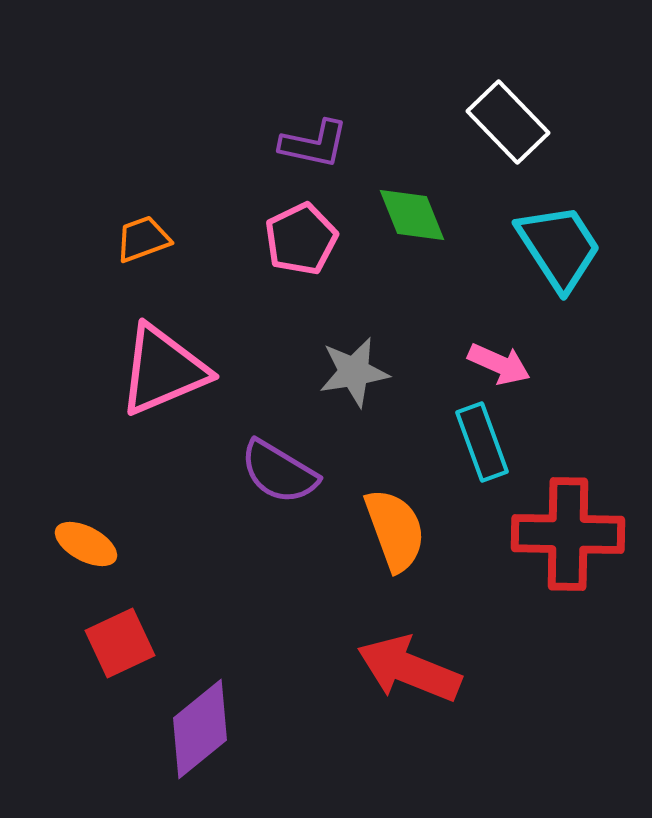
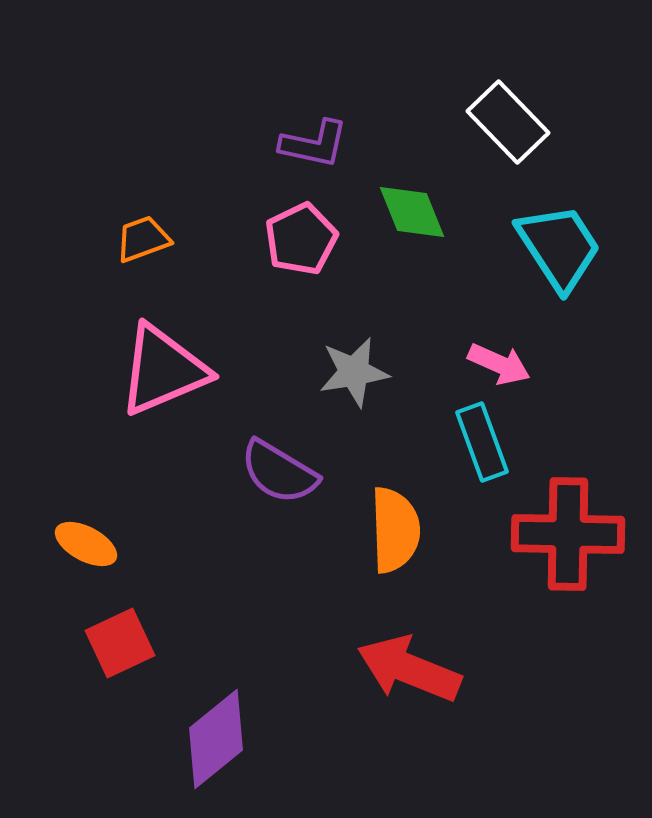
green diamond: moved 3 px up
orange semicircle: rotated 18 degrees clockwise
purple diamond: moved 16 px right, 10 px down
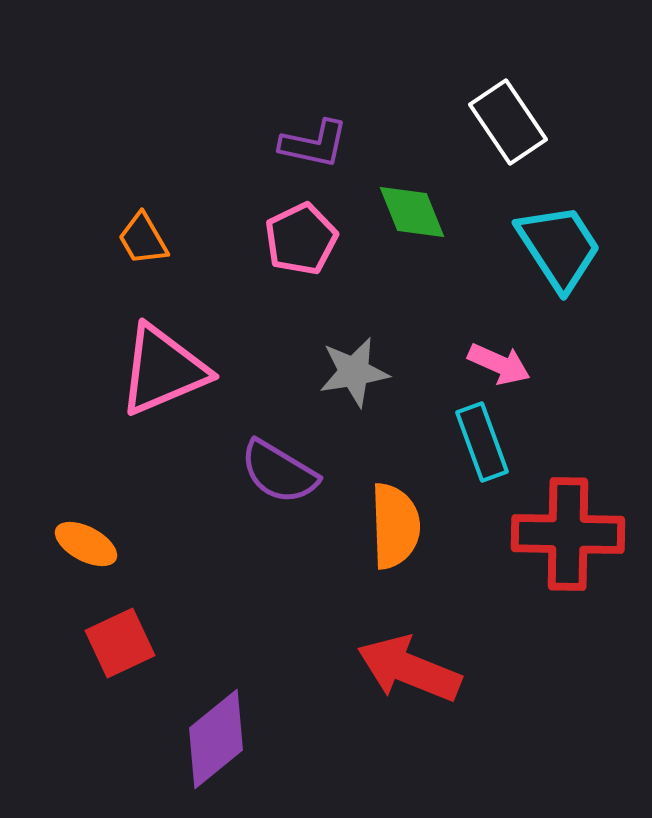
white rectangle: rotated 10 degrees clockwise
orange trapezoid: rotated 100 degrees counterclockwise
orange semicircle: moved 4 px up
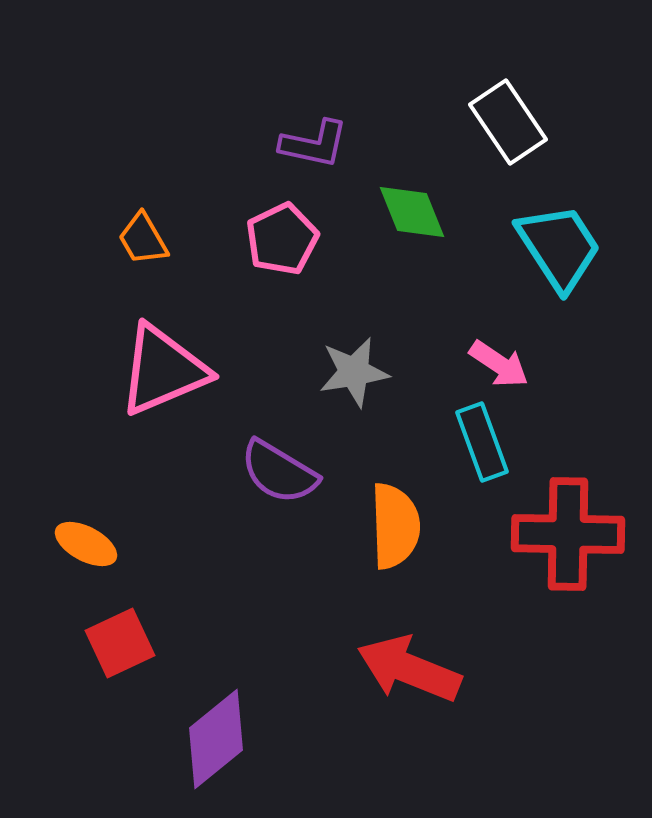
pink pentagon: moved 19 px left
pink arrow: rotated 10 degrees clockwise
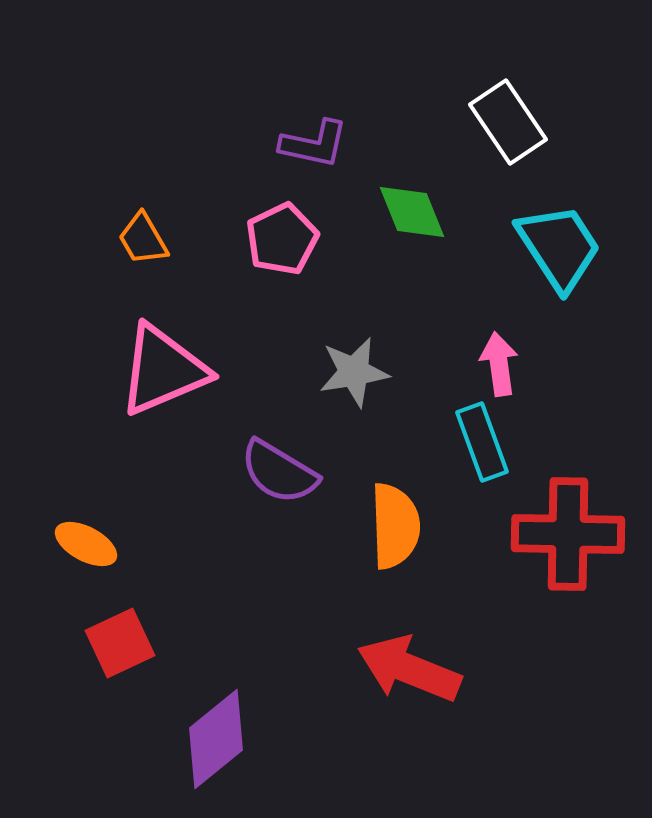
pink arrow: rotated 132 degrees counterclockwise
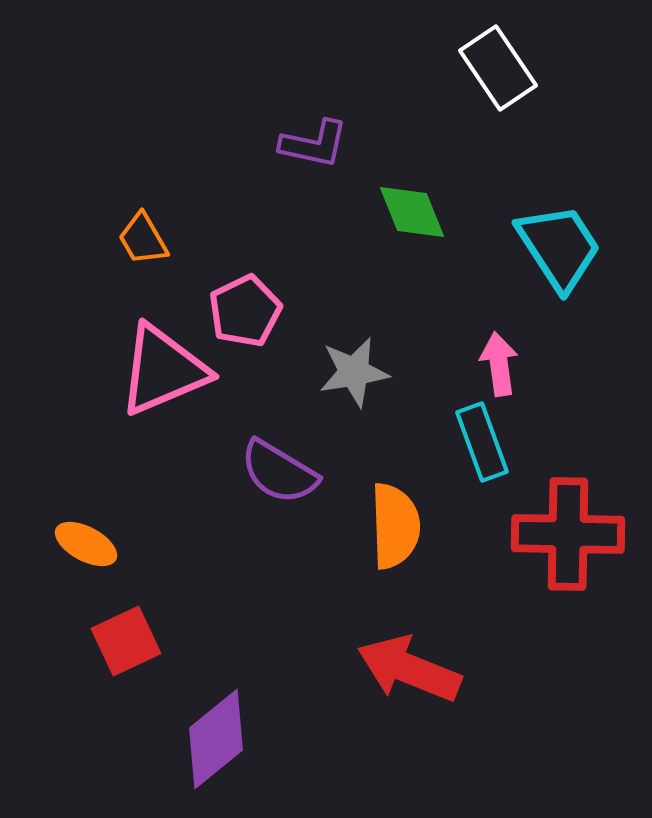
white rectangle: moved 10 px left, 54 px up
pink pentagon: moved 37 px left, 72 px down
red square: moved 6 px right, 2 px up
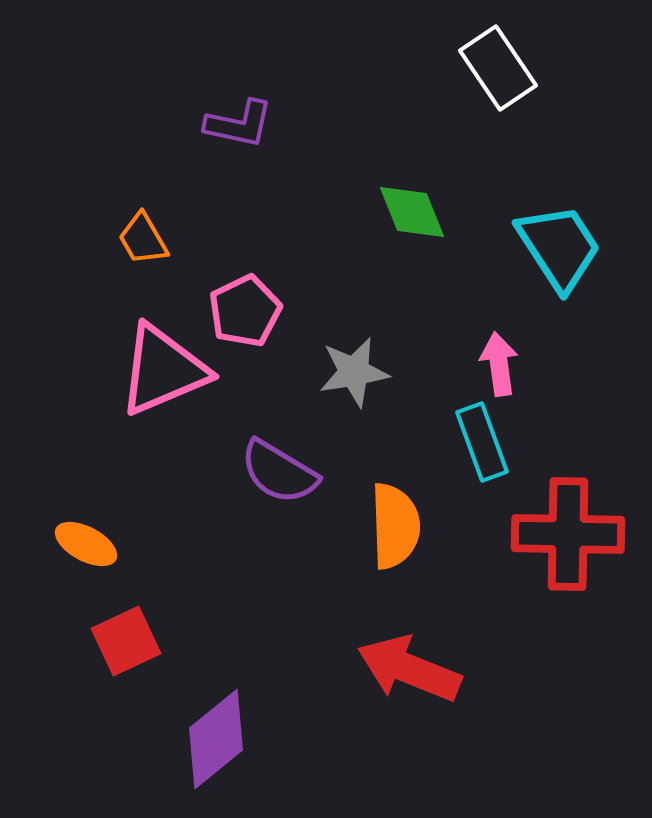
purple L-shape: moved 75 px left, 20 px up
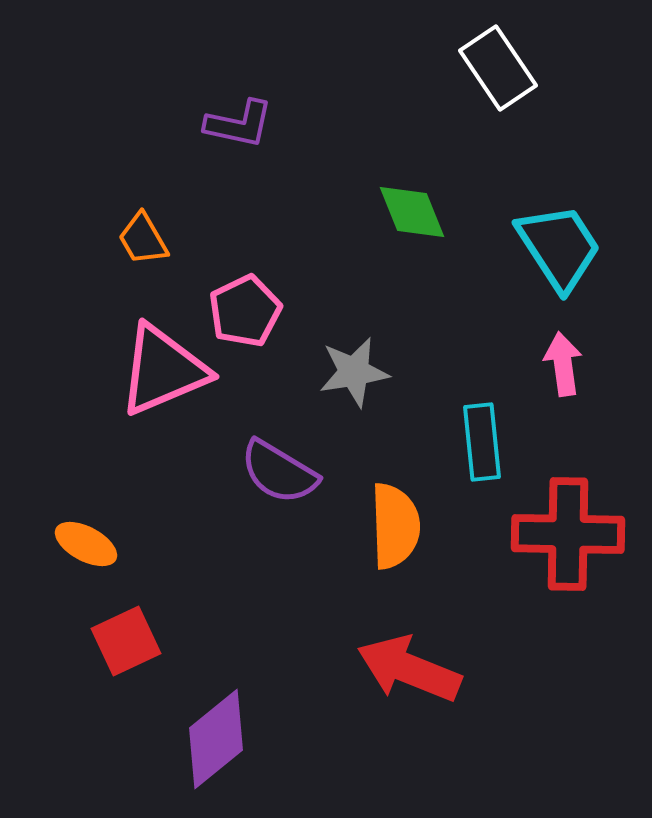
pink arrow: moved 64 px right
cyan rectangle: rotated 14 degrees clockwise
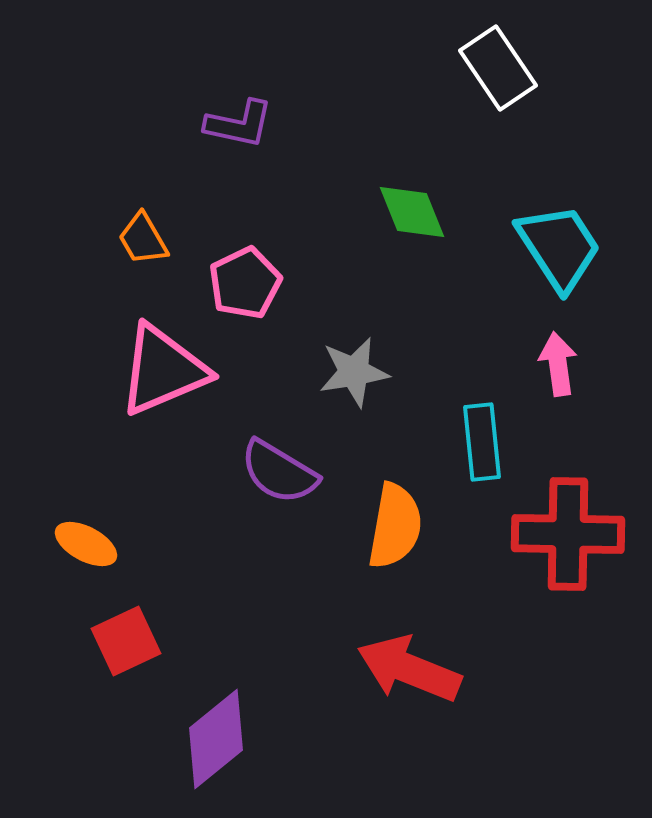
pink pentagon: moved 28 px up
pink arrow: moved 5 px left
orange semicircle: rotated 12 degrees clockwise
